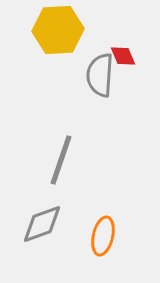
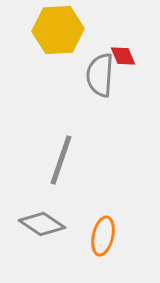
gray diamond: rotated 54 degrees clockwise
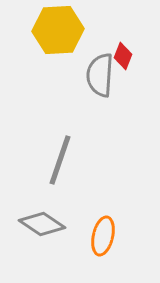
red diamond: rotated 44 degrees clockwise
gray line: moved 1 px left
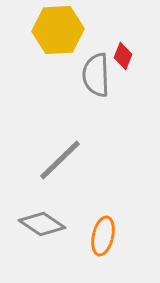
gray semicircle: moved 4 px left; rotated 6 degrees counterclockwise
gray line: rotated 27 degrees clockwise
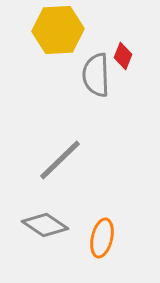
gray diamond: moved 3 px right, 1 px down
orange ellipse: moved 1 px left, 2 px down
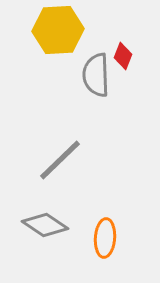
orange ellipse: moved 3 px right; rotated 9 degrees counterclockwise
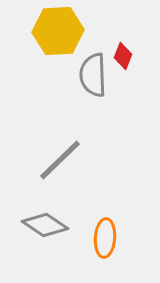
yellow hexagon: moved 1 px down
gray semicircle: moved 3 px left
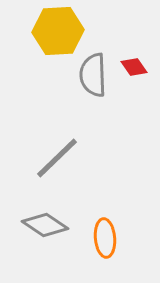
red diamond: moved 11 px right, 11 px down; rotated 56 degrees counterclockwise
gray line: moved 3 px left, 2 px up
orange ellipse: rotated 9 degrees counterclockwise
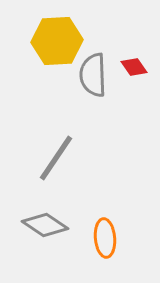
yellow hexagon: moved 1 px left, 10 px down
gray line: moved 1 px left; rotated 12 degrees counterclockwise
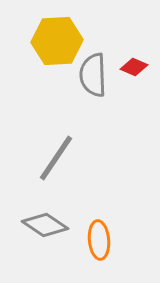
red diamond: rotated 32 degrees counterclockwise
orange ellipse: moved 6 px left, 2 px down
